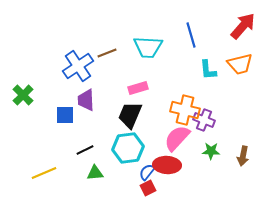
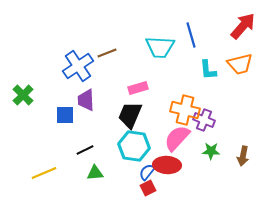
cyan trapezoid: moved 12 px right
cyan hexagon: moved 6 px right, 2 px up; rotated 16 degrees clockwise
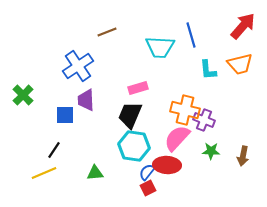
brown line: moved 21 px up
black line: moved 31 px left; rotated 30 degrees counterclockwise
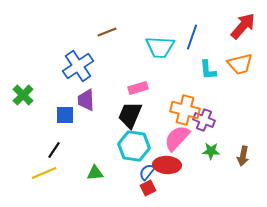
blue line: moved 1 px right, 2 px down; rotated 35 degrees clockwise
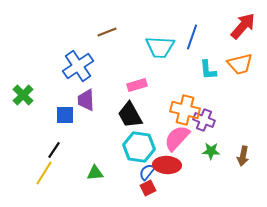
pink rectangle: moved 1 px left, 3 px up
black trapezoid: rotated 52 degrees counterclockwise
cyan hexagon: moved 5 px right, 1 px down
yellow line: rotated 35 degrees counterclockwise
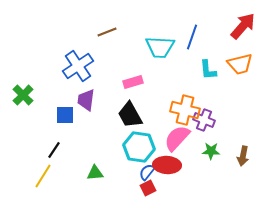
pink rectangle: moved 4 px left, 3 px up
purple trapezoid: rotated 10 degrees clockwise
yellow line: moved 1 px left, 3 px down
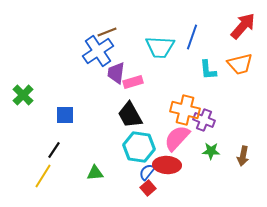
blue cross: moved 20 px right, 15 px up
purple trapezoid: moved 30 px right, 27 px up
red square: rotated 14 degrees counterclockwise
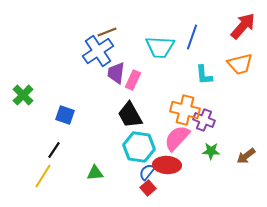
cyan L-shape: moved 4 px left, 5 px down
pink rectangle: moved 2 px up; rotated 48 degrees counterclockwise
blue square: rotated 18 degrees clockwise
brown arrow: moved 3 px right; rotated 42 degrees clockwise
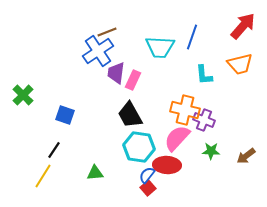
blue semicircle: moved 3 px down
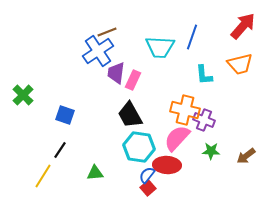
black line: moved 6 px right
